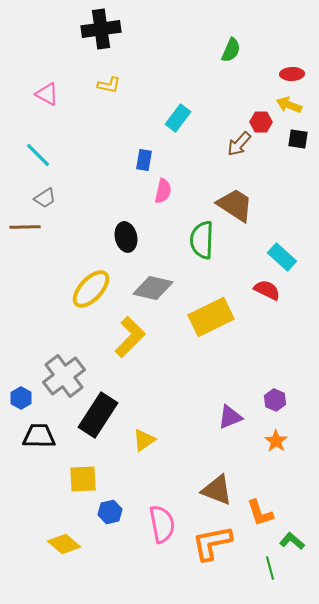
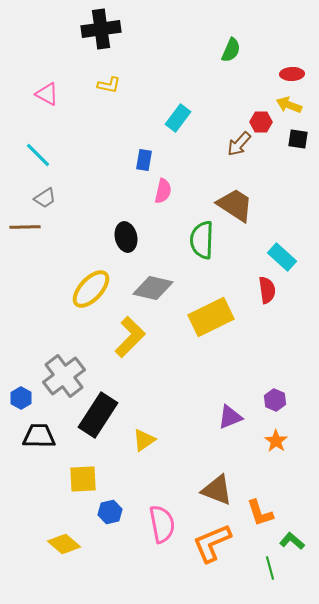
red semicircle at (267, 290): rotated 56 degrees clockwise
orange L-shape at (212, 543): rotated 12 degrees counterclockwise
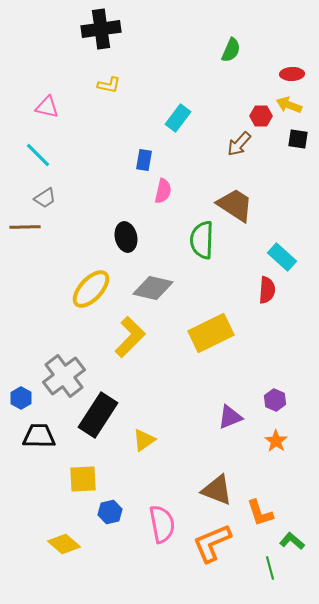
pink triangle at (47, 94): moved 13 px down; rotated 15 degrees counterclockwise
red hexagon at (261, 122): moved 6 px up
red semicircle at (267, 290): rotated 12 degrees clockwise
yellow rectangle at (211, 317): moved 16 px down
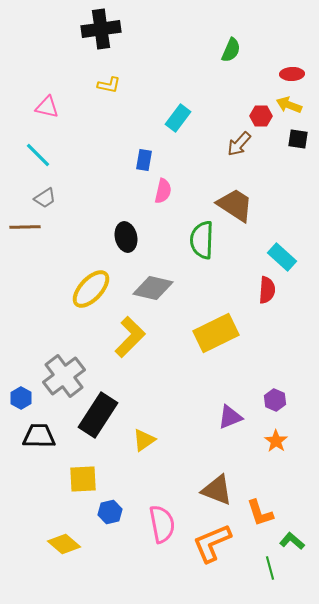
yellow rectangle at (211, 333): moved 5 px right
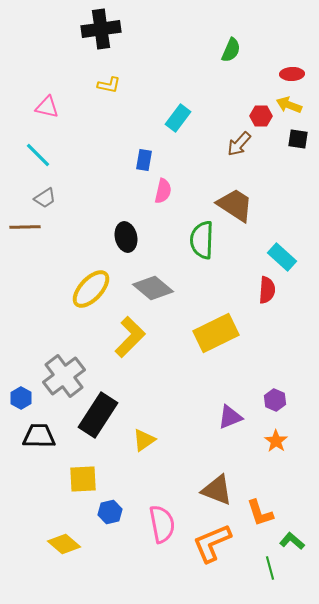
gray diamond at (153, 288): rotated 27 degrees clockwise
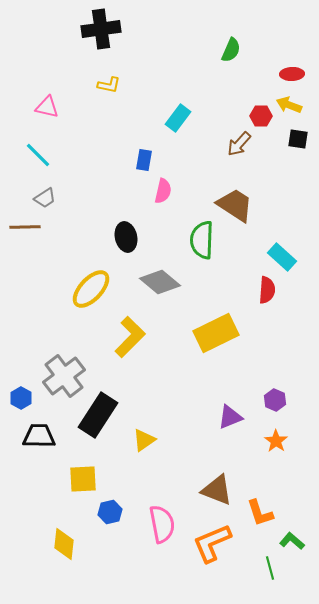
gray diamond at (153, 288): moved 7 px right, 6 px up
yellow diamond at (64, 544): rotated 56 degrees clockwise
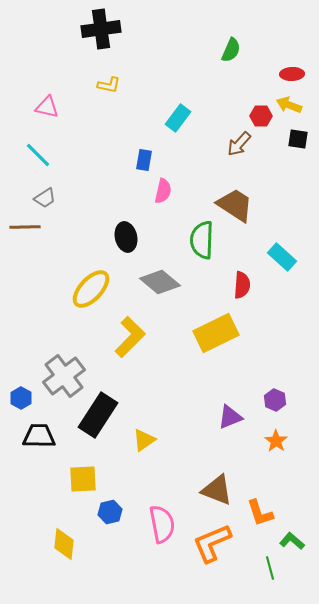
red semicircle at (267, 290): moved 25 px left, 5 px up
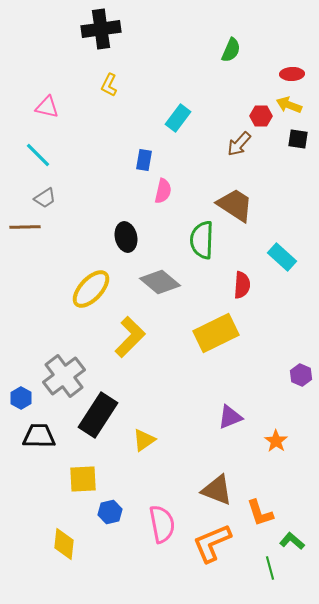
yellow L-shape at (109, 85): rotated 105 degrees clockwise
purple hexagon at (275, 400): moved 26 px right, 25 px up
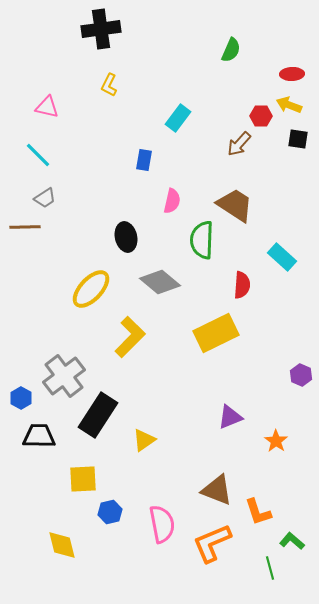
pink semicircle at (163, 191): moved 9 px right, 10 px down
orange L-shape at (260, 513): moved 2 px left, 1 px up
yellow diamond at (64, 544): moved 2 px left, 1 px down; rotated 20 degrees counterclockwise
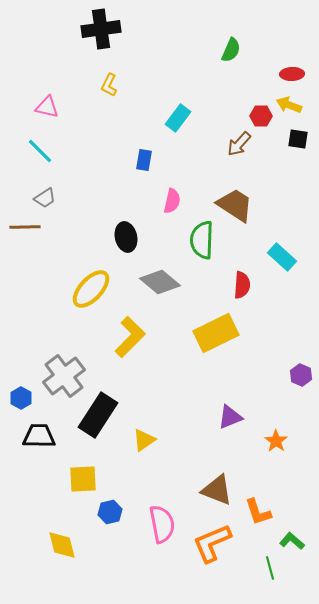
cyan line at (38, 155): moved 2 px right, 4 px up
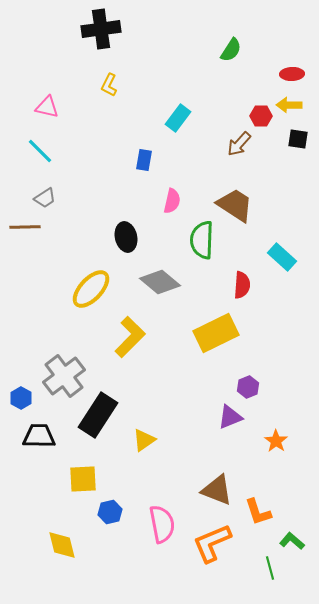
green semicircle at (231, 50): rotated 10 degrees clockwise
yellow arrow at (289, 105): rotated 20 degrees counterclockwise
purple hexagon at (301, 375): moved 53 px left, 12 px down; rotated 15 degrees clockwise
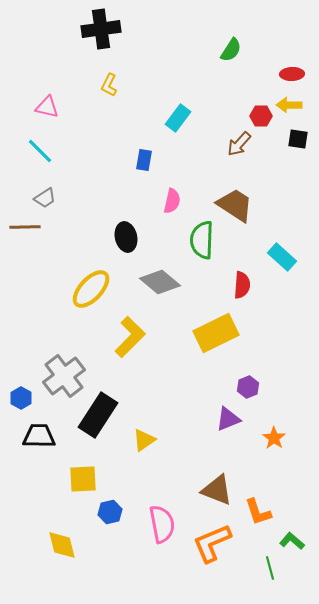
purple triangle at (230, 417): moved 2 px left, 2 px down
orange star at (276, 441): moved 2 px left, 3 px up
